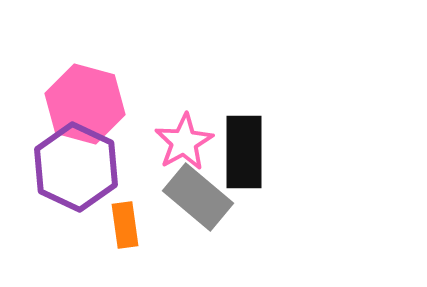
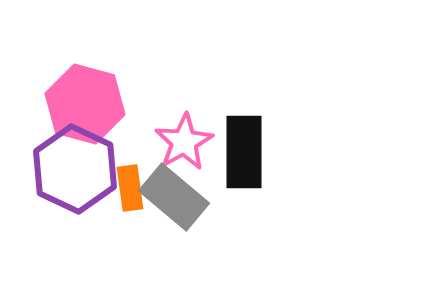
purple hexagon: moved 1 px left, 2 px down
gray rectangle: moved 24 px left
orange rectangle: moved 5 px right, 37 px up
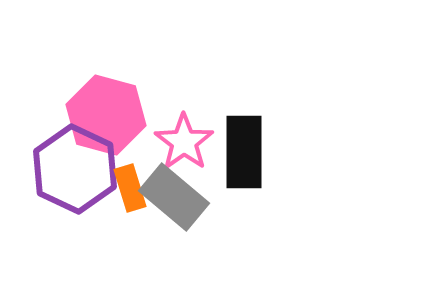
pink hexagon: moved 21 px right, 11 px down
pink star: rotated 6 degrees counterclockwise
orange rectangle: rotated 9 degrees counterclockwise
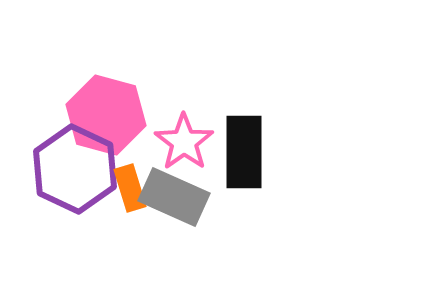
gray rectangle: rotated 16 degrees counterclockwise
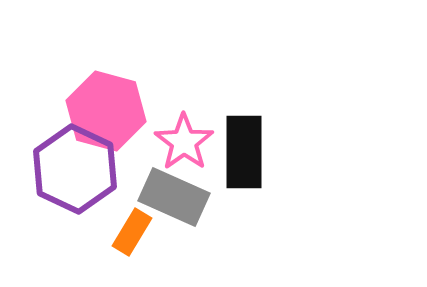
pink hexagon: moved 4 px up
orange rectangle: moved 2 px right, 44 px down; rotated 48 degrees clockwise
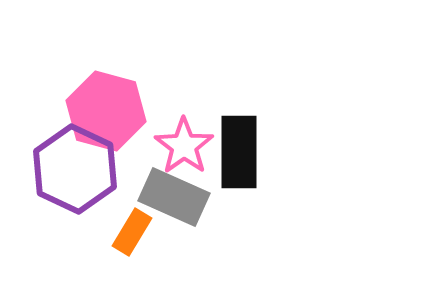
pink star: moved 4 px down
black rectangle: moved 5 px left
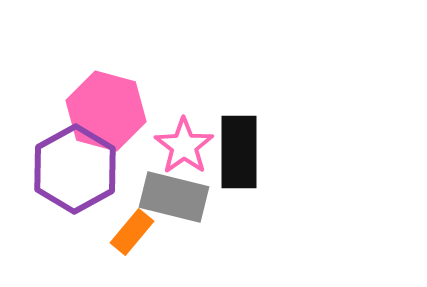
purple hexagon: rotated 6 degrees clockwise
gray rectangle: rotated 10 degrees counterclockwise
orange rectangle: rotated 9 degrees clockwise
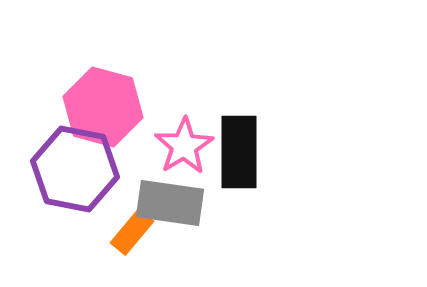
pink hexagon: moved 3 px left, 4 px up
pink star: rotated 4 degrees clockwise
purple hexagon: rotated 20 degrees counterclockwise
gray rectangle: moved 4 px left, 6 px down; rotated 6 degrees counterclockwise
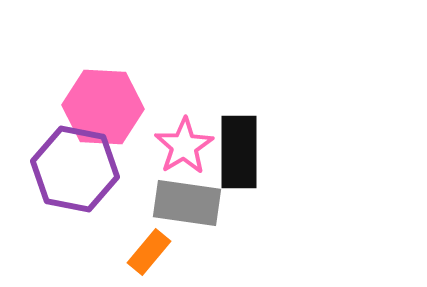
pink hexagon: rotated 12 degrees counterclockwise
gray rectangle: moved 17 px right
orange rectangle: moved 17 px right, 20 px down
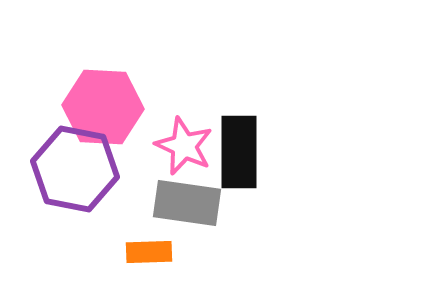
pink star: rotated 16 degrees counterclockwise
orange rectangle: rotated 48 degrees clockwise
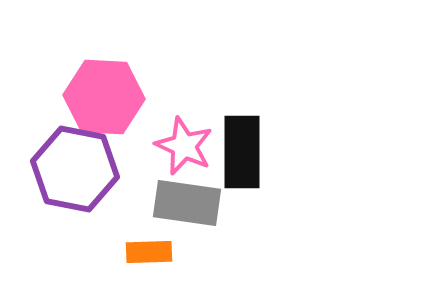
pink hexagon: moved 1 px right, 10 px up
black rectangle: moved 3 px right
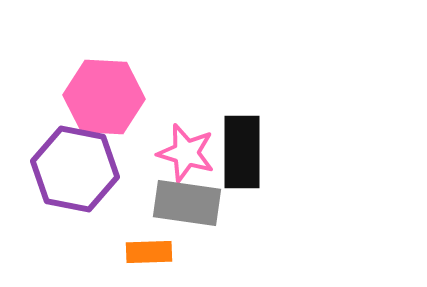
pink star: moved 2 px right, 7 px down; rotated 8 degrees counterclockwise
